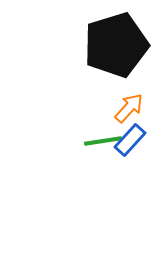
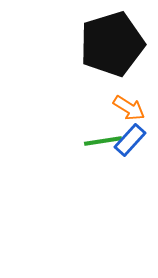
black pentagon: moved 4 px left, 1 px up
orange arrow: rotated 80 degrees clockwise
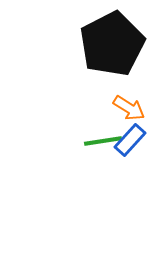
black pentagon: rotated 10 degrees counterclockwise
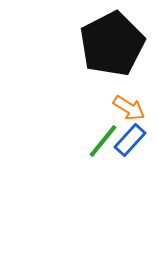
green line: rotated 42 degrees counterclockwise
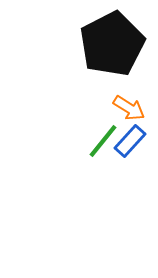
blue rectangle: moved 1 px down
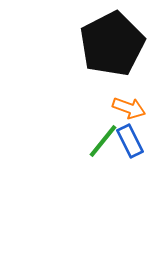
orange arrow: rotated 12 degrees counterclockwise
blue rectangle: rotated 68 degrees counterclockwise
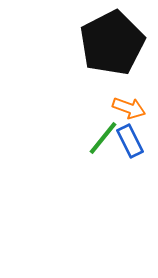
black pentagon: moved 1 px up
green line: moved 3 px up
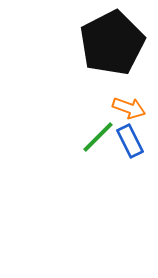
green line: moved 5 px left, 1 px up; rotated 6 degrees clockwise
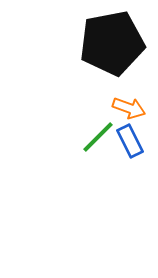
black pentagon: rotated 16 degrees clockwise
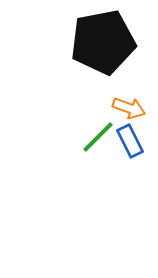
black pentagon: moved 9 px left, 1 px up
